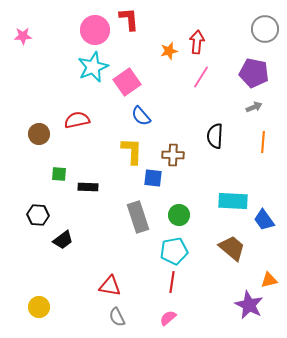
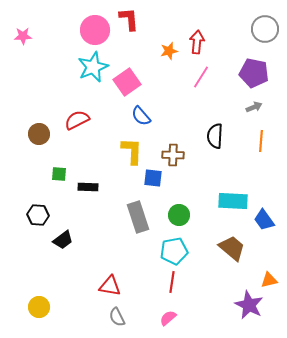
red semicircle: rotated 15 degrees counterclockwise
orange line: moved 2 px left, 1 px up
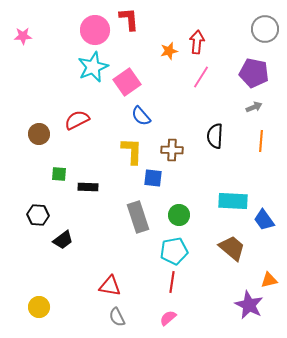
brown cross: moved 1 px left, 5 px up
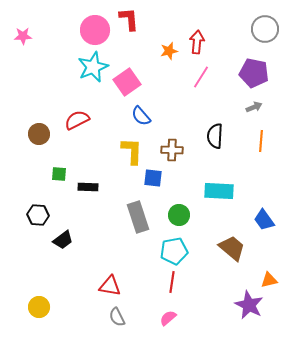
cyan rectangle: moved 14 px left, 10 px up
